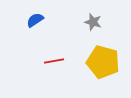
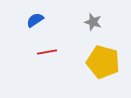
red line: moved 7 px left, 9 px up
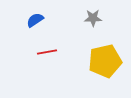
gray star: moved 4 px up; rotated 18 degrees counterclockwise
yellow pentagon: moved 2 px right, 1 px up; rotated 28 degrees counterclockwise
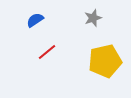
gray star: rotated 18 degrees counterclockwise
red line: rotated 30 degrees counterclockwise
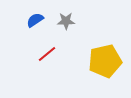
gray star: moved 27 px left, 3 px down; rotated 18 degrees clockwise
red line: moved 2 px down
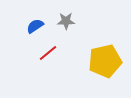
blue semicircle: moved 6 px down
red line: moved 1 px right, 1 px up
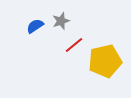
gray star: moved 5 px left; rotated 18 degrees counterclockwise
red line: moved 26 px right, 8 px up
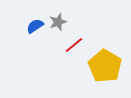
gray star: moved 3 px left, 1 px down
yellow pentagon: moved 5 px down; rotated 28 degrees counterclockwise
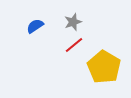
gray star: moved 15 px right
yellow pentagon: moved 1 px left, 1 px down
